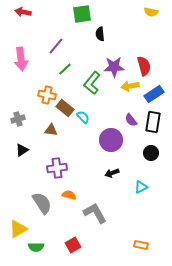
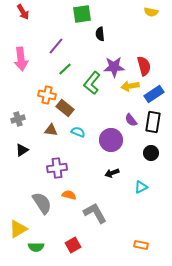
red arrow: rotated 133 degrees counterclockwise
cyan semicircle: moved 5 px left, 15 px down; rotated 24 degrees counterclockwise
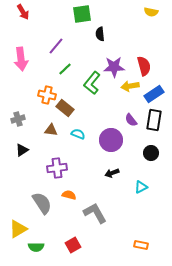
black rectangle: moved 1 px right, 2 px up
cyan semicircle: moved 2 px down
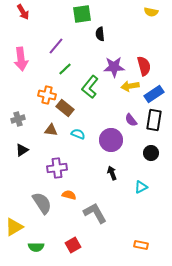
green L-shape: moved 2 px left, 4 px down
black arrow: rotated 88 degrees clockwise
yellow triangle: moved 4 px left, 2 px up
